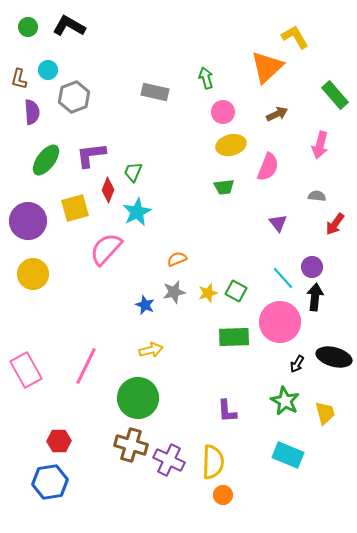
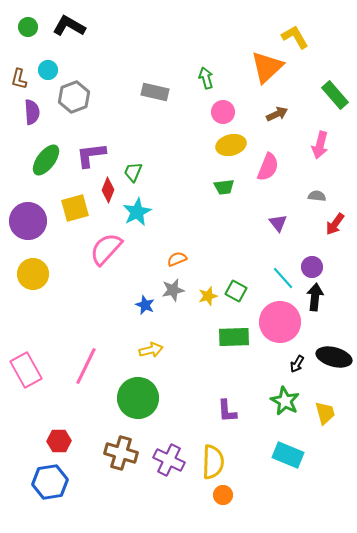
gray star at (174, 292): moved 1 px left, 2 px up
yellow star at (208, 293): moved 3 px down
brown cross at (131, 445): moved 10 px left, 8 px down
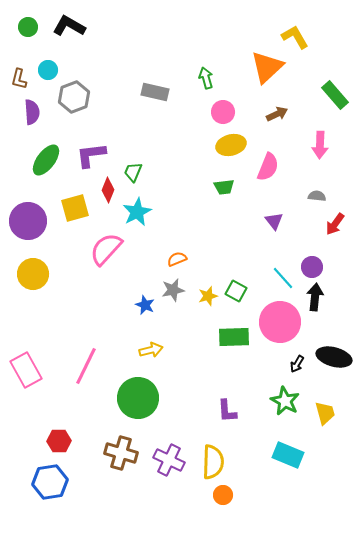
pink arrow at (320, 145): rotated 12 degrees counterclockwise
purple triangle at (278, 223): moved 4 px left, 2 px up
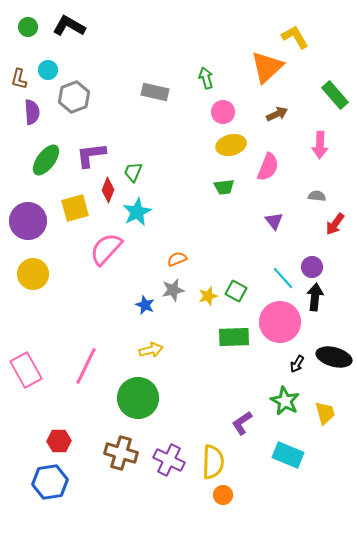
purple L-shape at (227, 411): moved 15 px right, 12 px down; rotated 60 degrees clockwise
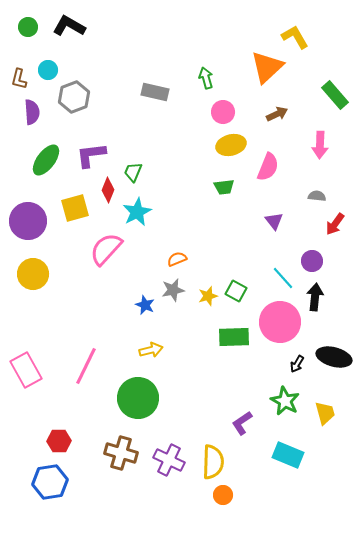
purple circle at (312, 267): moved 6 px up
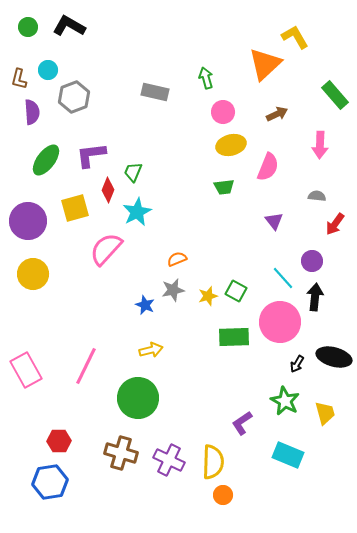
orange triangle at (267, 67): moved 2 px left, 3 px up
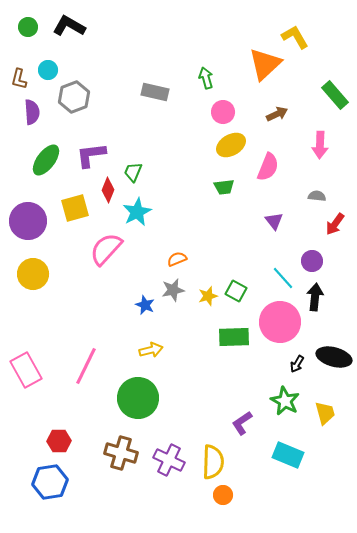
yellow ellipse at (231, 145): rotated 16 degrees counterclockwise
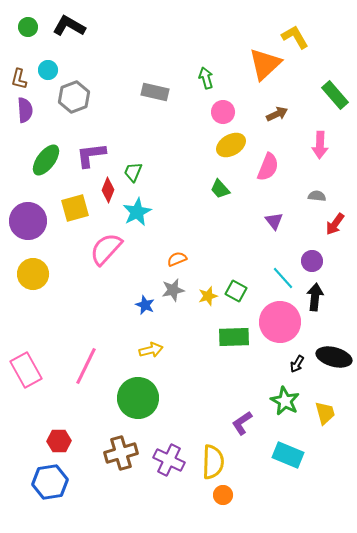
purple semicircle at (32, 112): moved 7 px left, 2 px up
green trapezoid at (224, 187): moved 4 px left, 2 px down; rotated 55 degrees clockwise
brown cross at (121, 453): rotated 32 degrees counterclockwise
